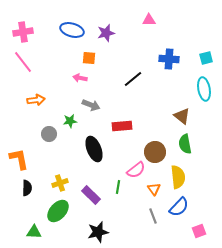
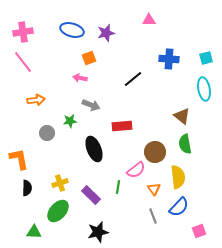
orange square: rotated 24 degrees counterclockwise
gray circle: moved 2 px left, 1 px up
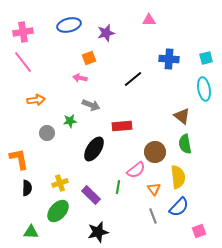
blue ellipse: moved 3 px left, 5 px up; rotated 30 degrees counterclockwise
black ellipse: rotated 55 degrees clockwise
green triangle: moved 3 px left
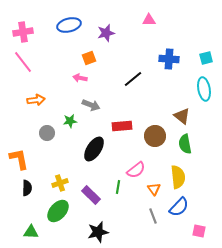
brown circle: moved 16 px up
pink square: rotated 32 degrees clockwise
